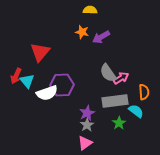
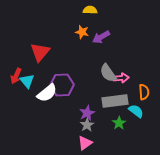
pink arrow: rotated 28 degrees clockwise
white semicircle: rotated 20 degrees counterclockwise
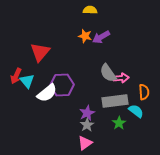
orange star: moved 3 px right, 4 px down
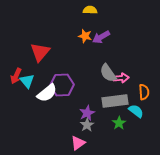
pink triangle: moved 7 px left
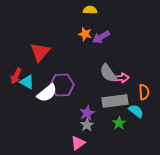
orange star: moved 2 px up
cyan triangle: moved 1 px down; rotated 21 degrees counterclockwise
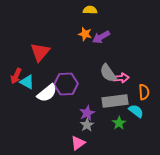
purple hexagon: moved 4 px right, 1 px up
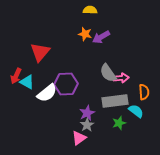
green star: rotated 16 degrees clockwise
pink triangle: moved 1 px right, 5 px up
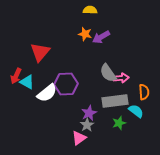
purple star: moved 2 px right
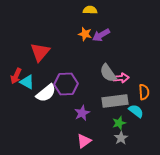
purple arrow: moved 2 px up
white semicircle: moved 1 px left
purple star: moved 7 px left
gray star: moved 34 px right, 13 px down
pink triangle: moved 5 px right, 3 px down
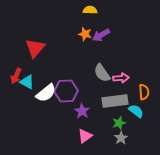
red triangle: moved 5 px left, 4 px up
gray semicircle: moved 6 px left
purple hexagon: moved 7 px down
purple star: moved 2 px up; rotated 14 degrees counterclockwise
pink triangle: moved 1 px right, 5 px up
